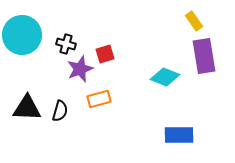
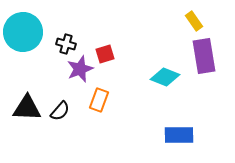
cyan circle: moved 1 px right, 3 px up
orange rectangle: moved 1 px down; rotated 55 degrees counterclockwise
black semicircle: rotated 25 degrees clockwise
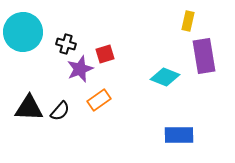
yellow rectangle: moved 6 px left; rotated 48 degrees clockwise
orange rectangle: rotated 35 degrees clockwise
black triangle: moved 2 px right
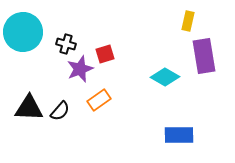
cyan diamond: rotated 8 degrees clockwise
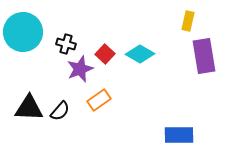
red square: rotated 30 degrees counterclockwise
cyan diamond: moved 25 px left, 23 px up
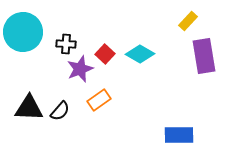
yellow rectangle: rotated 30 degrees clockwise
black cross: rotated 12 degrees counterclockwise
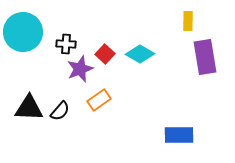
yellow rectangle: rotated 42 degrees counterclockwise
purple rectangle: moved 1 px right, 1 px down
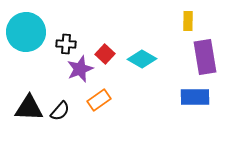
cyan circle: moved 3 px right
cyan diamond: moved 2 px right, 5 px down
blue rectangle: moved 16 px right, 38 px up
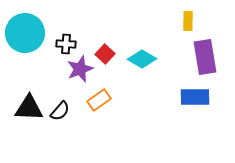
cyan circle: moved 1 px left, 1 px down
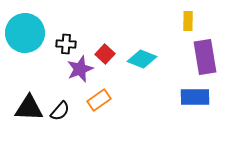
cyan diamond: rotated 8 degrees counterclockwise
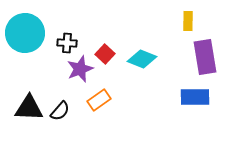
black cross: moved 1 px right, 1 px up
